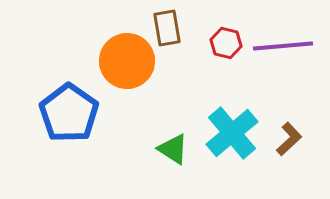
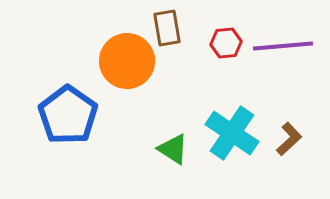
red hexagon: rotated 20 degrees counterclockwise
blue pentagon: moved 1 px left, 2 px down
cyan cross: rotated 16 degrees counterclockwise
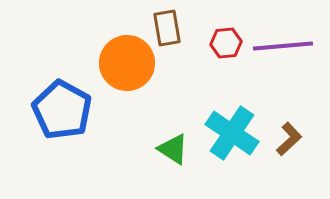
orange circle: moved 2 px down
blue pentagon: moved 6 px left, 5 px up; rotated 6 degrees counterclockwise
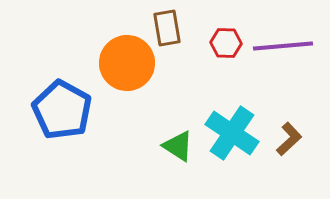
red hexagon: rotated 8 degrees clockwise
green triangle: moved 5 px right, 3 px up
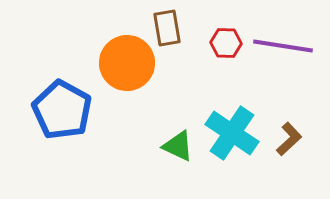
purple line: rotated 14 degrees clockwise
green triangle: rotated 8 degrees counterclockwise
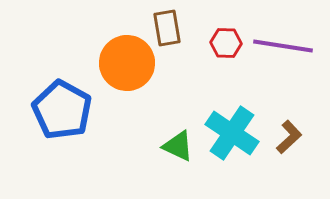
brown L-shape: moved 2 px up
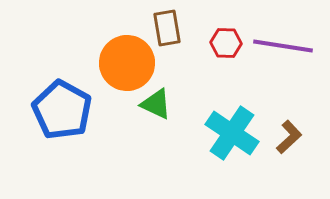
green triangle: moved 22 px left, 42 px up
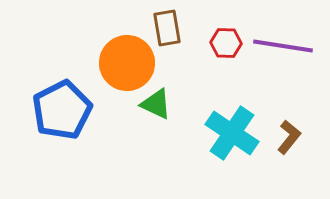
blue pentagon: rotated 16 degrees clockwise
brown L-shape: rotated 8 degrees counterclockwise
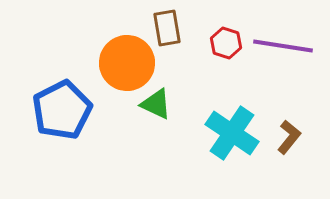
red hexagon: rotated 16 degrees clockwise
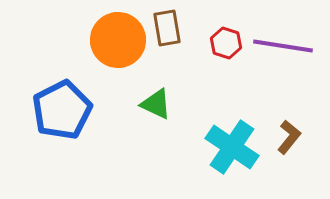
orange circle: moved 9 px left, 23 px up
cyan cross: moved 14 px down
